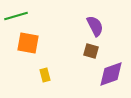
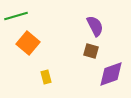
orange square: rotated 30 degrees clockwise
yellow rectangle: moved 1 px right, 2 px down
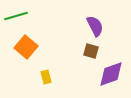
orange square: moved 2 px left, 4 px down
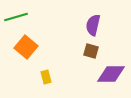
green line: moved 1 px down
purple semicircle: moved 2 px left, 1 px up; rotated 140 degrees counterclockwise
purple diamond: rotated 20 degrees clockwise
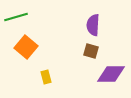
purple semicircle: rotated 10 degrees counterclockwise
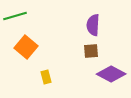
green line: moved 1 px left, 1 px up
brown square: rotated 21 degrees counterclockwise
purple diamond: rotated 28 degrees clockwise
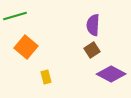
brown square: moved 1 px right, 1 px up; rotated 28 degrees counterclockwise
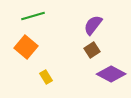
green line: moved 18 px right
purple semicircle: rotated 35 degrees clockwise
yellow rectangle: rotated 16 degrees counterclockwise
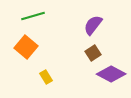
brown square: moved 1 px right, 3 px down
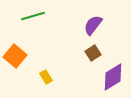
orange square: moved 11 px left, 9 px down
purple diamond: moved 2 px right, 3 px down; rotated 60 degrees counterclockwise
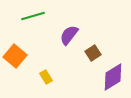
purple semicircle: moved 24 px left, 10 px down
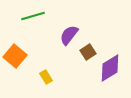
brown square: moved 5 px left, 1 px up
purple diamond: moved 3 px left, 9 px up
